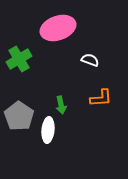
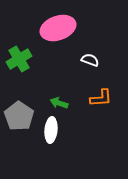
green arrow: moved 2 px left, 2 px up; rotated 120 degrees clockwise
white ellipse: moved 3 px right
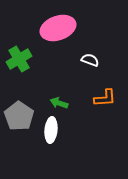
orange L-shape: moved 4 px right
